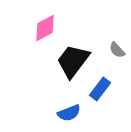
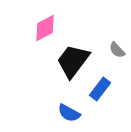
blue semicircle: rotated 50 degrees clockwise
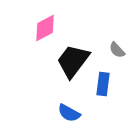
blue rectangle: moved 3 px right, 5 px up; rotated 30 degrees counterclockwise
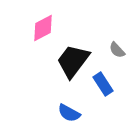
pink diamond: moved 2 px left
blue rectangle: rotated 40 degrees counterclockwise
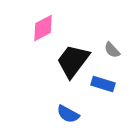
gray semicircle: moved 5 px left
blue rectangle: rotated 40 degrees counterclockwise
blue semicircle: moved 1 px left, 1 px down
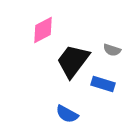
pink diamond: moved 2 px down
gray semicircle: rotated 30 degrees counterclockwise
blue semicircle: moved 1 px left
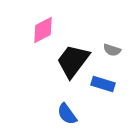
blue semicircle: rotated 25 degrees clockwise
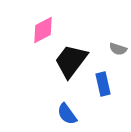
gray semicircle: moved 6 px right, 1 px up
black trapezoid: moved 2 px left
blue rectangle: rotated 60 degrees clockwise
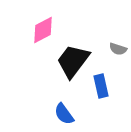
black trapezoid: moved 2 px right
blue rectangle: moved 2 px left, 2 px down
blue semicircle: moved 3 px left
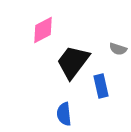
black trapezoid: moved 1 px down
blue semicircle: rotated 30 degrees clockwise
